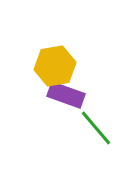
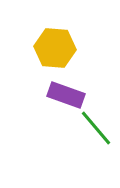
yellow hexagon: moved 18 px up; rotated 15 degrees clockwise
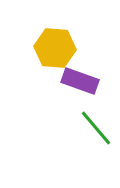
purple rectangle: moved 14 px right, 14 px up
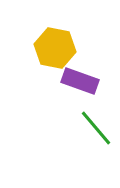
yellow hexagon: rotated 6 degrees clockwise
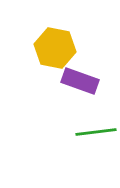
green line: moved 4 px down; rotated 57 degrees counterclockwise
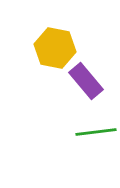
purple rectangle: moved 6 px right; rotated 30 degrees clockwise
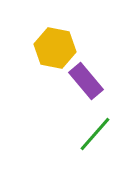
green line: moved 1 px left, 2 px down; rotated 42 degrees counterclockwise
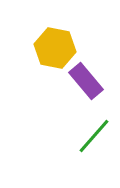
green line: moved 1 px left, 2 px down
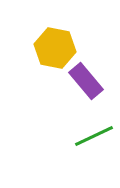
green line: rotated 24 degrees clockwise
